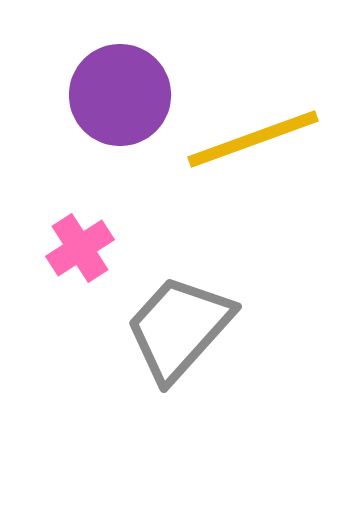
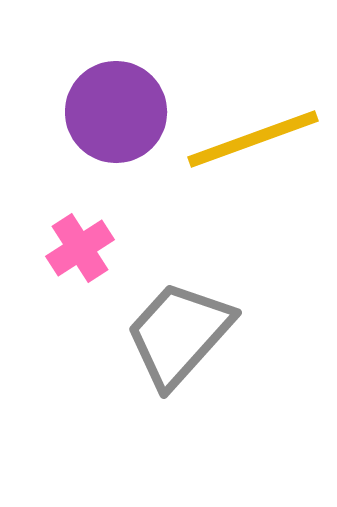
purple circle: moved 4 px left, 17 px down
gray trapezoid: moved 6 px down
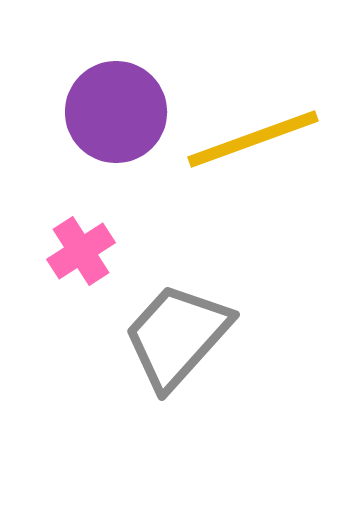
pink cross: moved 1 px right, 3 px down
gray trapezoid: moved 2 px left, 2 px down
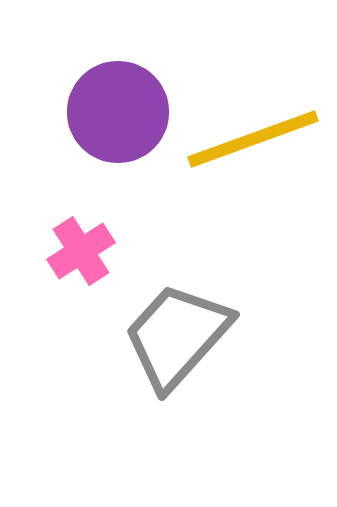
purple circle: moved 2 px right
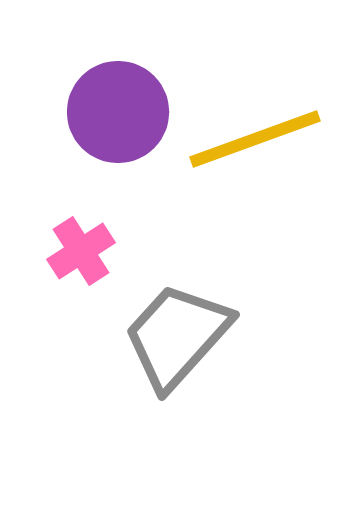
yellow line: moved 2 px right
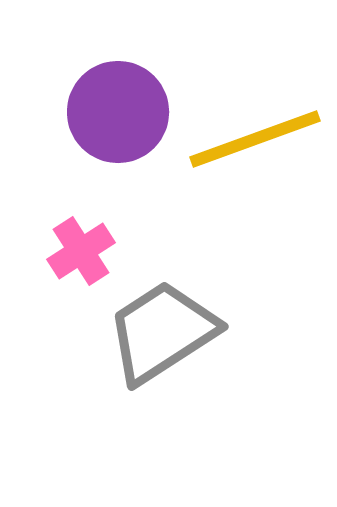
gray trapezoid: moved 15 px left, 4 px up; rotated 15 degrees clockwise
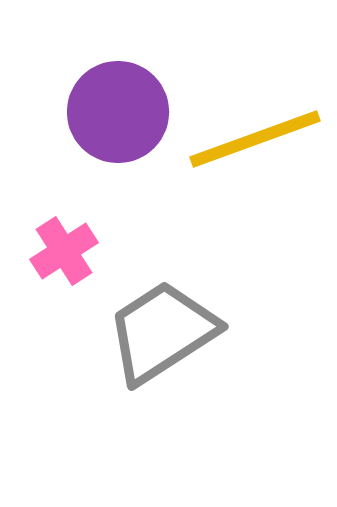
pink cross: moved 17 px left
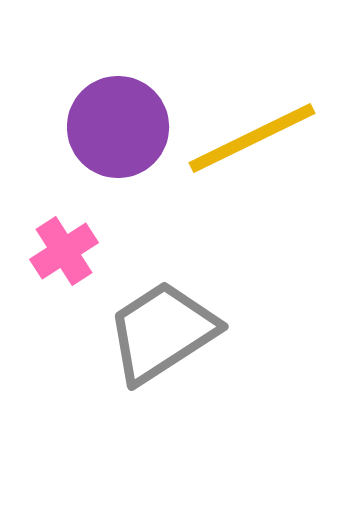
purple circle: moved 15 px down
yellow line: moved 3 px left, 1 px up; rotated 6 degrees counterclockwise
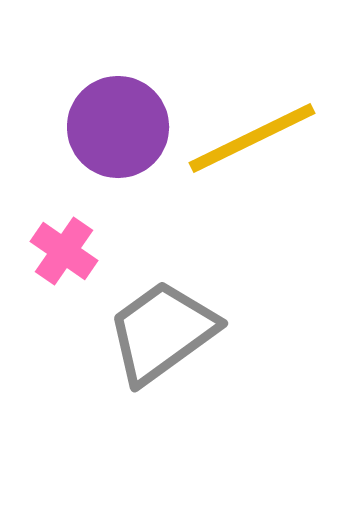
pink cross: rotated 22 degrees counterclockwise
gray trapezoid: rotated 3 degrees counterclockwise
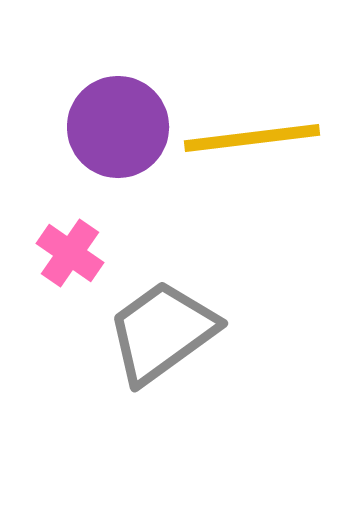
yellow line: rotated 19 degrees clockwise
pink cross: moved 6 px right, 2 px down
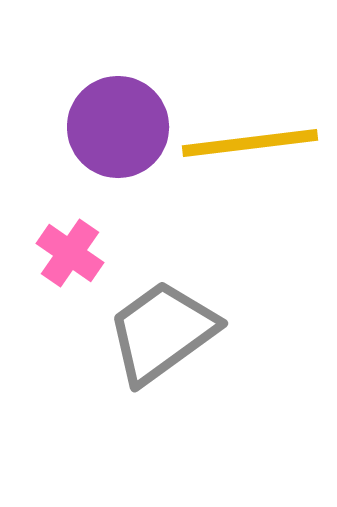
yellow line: moved 2 px left, 5 px down
